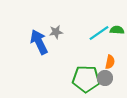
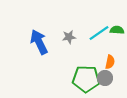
gray star: moved 13 px right, 5 px down
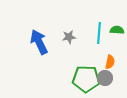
cyan line: rotated 50 degrees counterclockwise
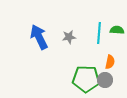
blue arrow: moved 5 px up
gray circle: moved 2 px down
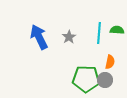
gray star: rotated 24 degrees counterclockwise
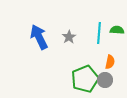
green pentagon: moved 1 px left; rotated 24 degrees counterclockwise
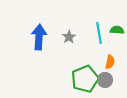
cyan line: rotated 15 degrees counterclockwise
blue arrow: rotated 30 degrees clockwise
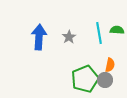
orange semicircle: moved 3 px down
